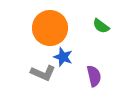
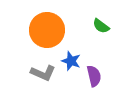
orange circle: moved 3 px left, 2 px down
blue star: moved 8 px right, 4 px down
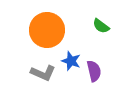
purple semicircle: moved 5 px up
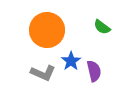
green semicircle: moved 1 px right, 1 px down
blue star: rotated 18 degrees clockwise
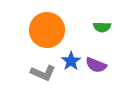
green semicircle: rotated 36 degrees counterclockwise
purple semicircle: moved 2 px right, 6 px up; rotated 125 degrees clockwise
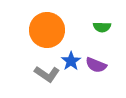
gray L-shape: moved 4 px right, 1 px down; rotated 10 degrees clockwise
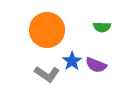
blue star: moved 1 px right
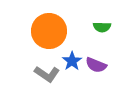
orange circle: moved 2 px right, 1 px down
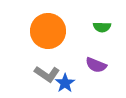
orange circle: moved 1 px left
blue star: moved 7 px left, 22 px down
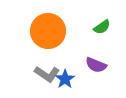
green semicircle: rotated 36 degrees counterclockwise
blue star: moved 4 px up
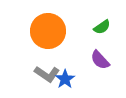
purple semicircle: moved 4 px right, 5 px up; rotated 25 degrees clockwise
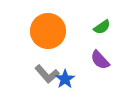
gray L-shape: rotated 15 degrees clockwise
